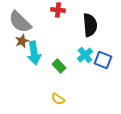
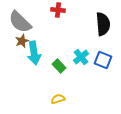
black semicircle: moved 13 px right, 1 px up
cyan cross: moved 4 px left, 2 px down
yellow semicircle: rotated 128 degrees clockwise
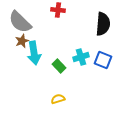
black semicircle: rotated 10 degrees clockwise
cyan cross: rotated 21 degrees clockwise
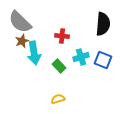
red cross: moved 4 px right, 26 px down
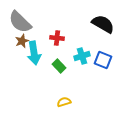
black semicircle: rotated 65 degrees counterclockwise
red cross: moved 5 px left, 2 px down
cyan cross: moved 1 px right, 1 px up
yellow semicircle: moved 6 px right, 3 px down
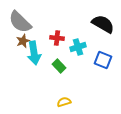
brown star: moved 1 px right
cyan cross: moved 4 px left, 9 px up
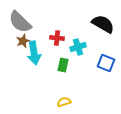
blue square: moved 3 px right, 3 px down
green rectangle: moved 4 px right, 1 px up; rotated 56 degrees clockwise
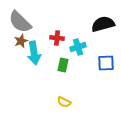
black semicircle: rotated 45 degrees counterclockwise
brown star: moved 2 px left
blue square: rotated 24 degrees counterclockwise
yellow semicircle: rotated 136 degrees counterclockwise
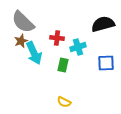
gray semicircle: moved 3 px right
cyan arrow: rotated 15 degrees counterclockwise
